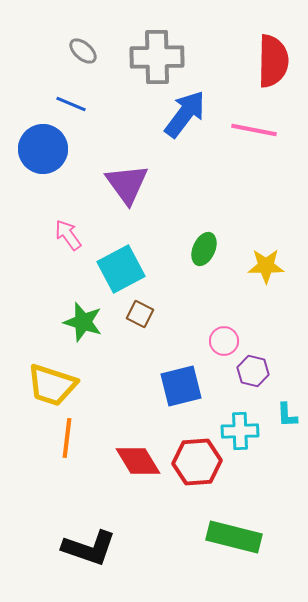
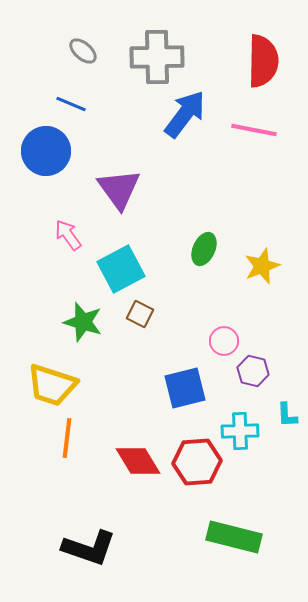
red semicircle: moved 10 px left
blue circle: moved 3 px right, 2 px down
purple triangle: moved 8 px left, 5 px down
yellow star: moved 4 px left; rotated 21 degrees counterclockwise
blue square: moved 4 px right, 2 px down
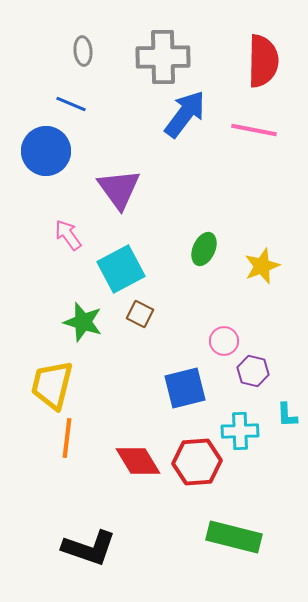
gray ellipse: rotated 44 degrees clockwise
gray cross: moved 6 px right
yellow trapezoid: rotated 86 degrees clockwise
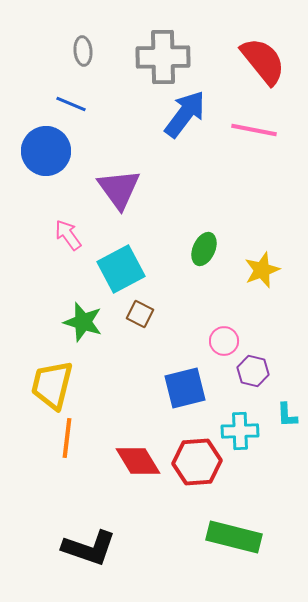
red semicircle: rotated 40 degrees counterclockwise
yellow star: moved 4 px down
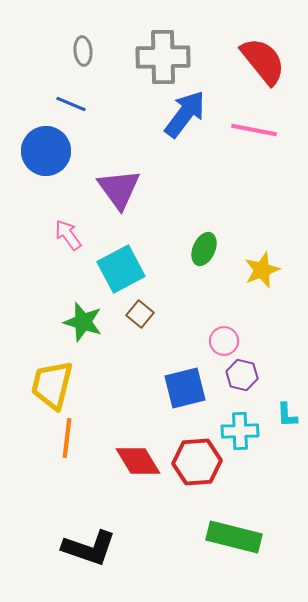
brown square: rotated 12 degrees clockwise
purple hexagon: moved 11 px left, 4 px down
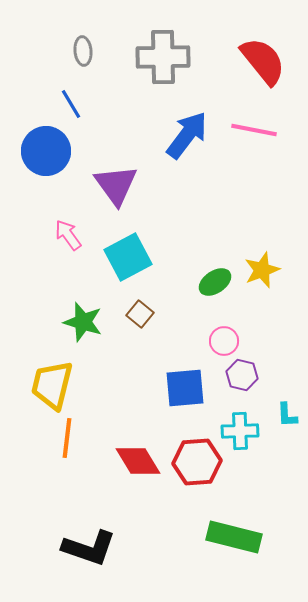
blue line: rotated 36 degrees clockwise
blue arrow: moved 2 px right, 21 px down
purple triangle: moved 3 px left, 4 px up
green ellipse: moved 11 px right, 33 px down; rotated 32 degrees clockwise
cyan square: moved 7 px right, 12 px up
blue square: rotated 9 degrees clockwise
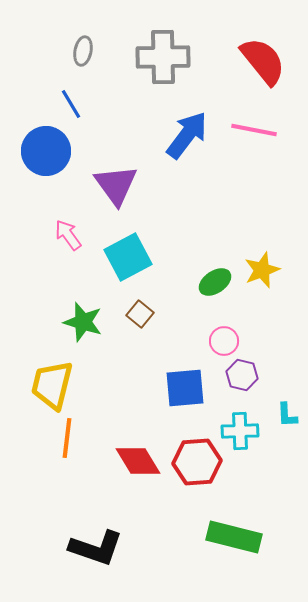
gray ellipse: rotated 16 degrees clockwise
black L-shape: moved 7 px right
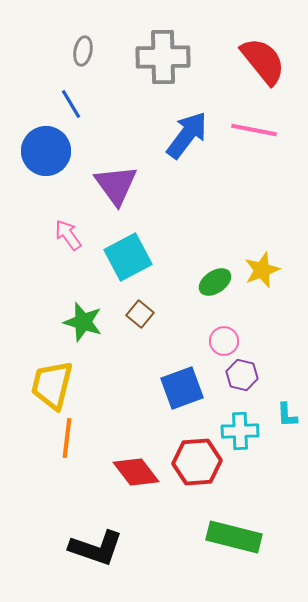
blue square: moved 3 px left; rotated 15 degrees counterclockwise
red diamond: moved 2 px left, 11 px down; rotated 6 degrees counterclockwise
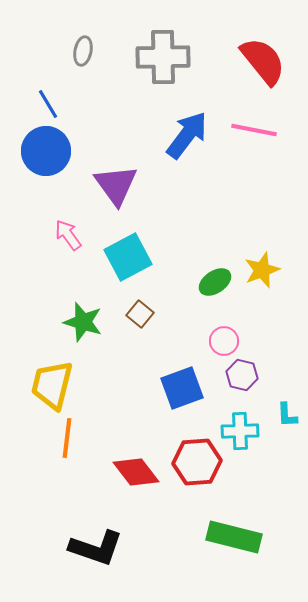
blue line: moved 23 px left
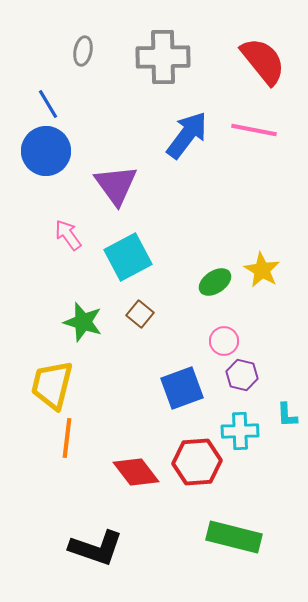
yellow star: rotated 21 degrees counterclockwise
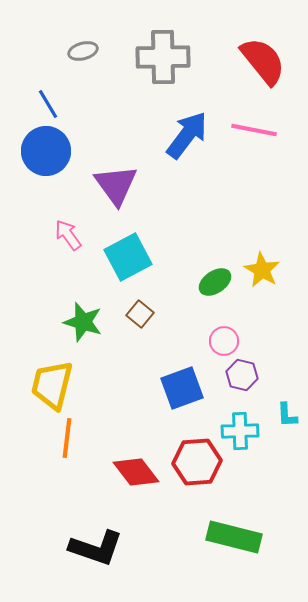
gray ellipse: rotated 64 degrees clockwise
